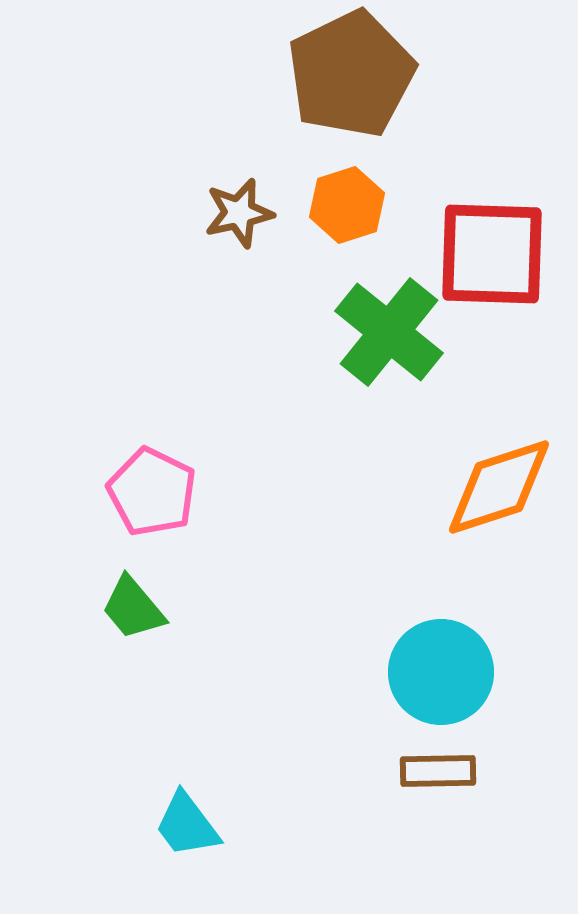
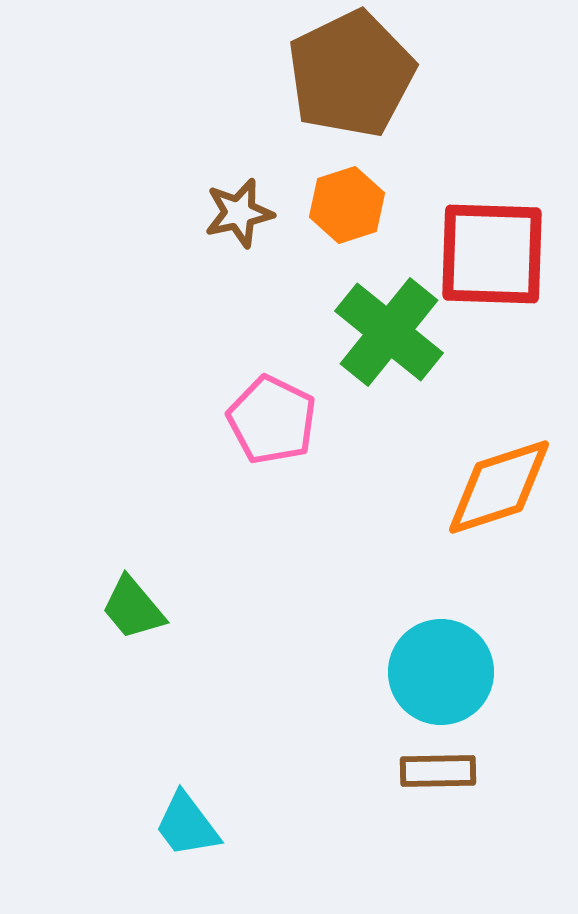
pink pentagon: moved 120 px right, 72 px up
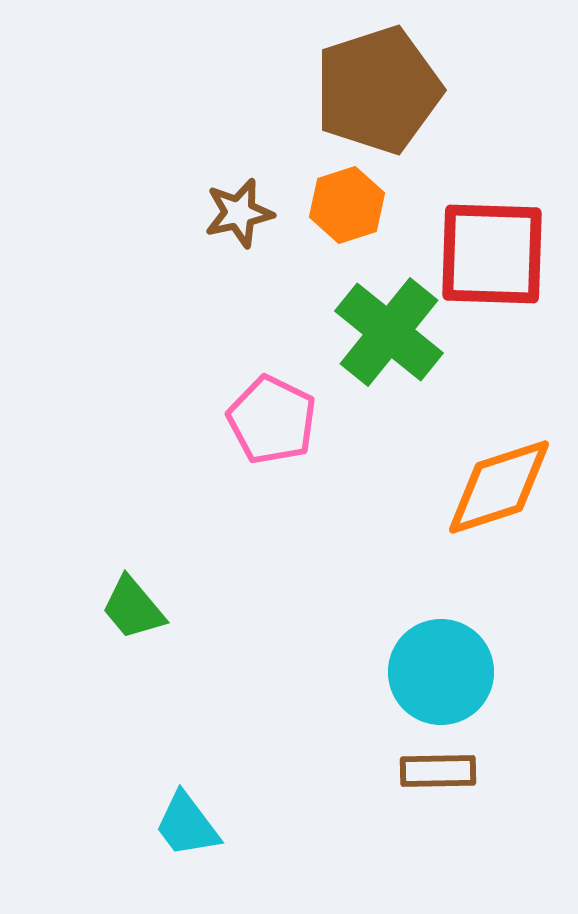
brown pentagon: moved 27 px right, 16 px down; rotated 8 degrees clockwise
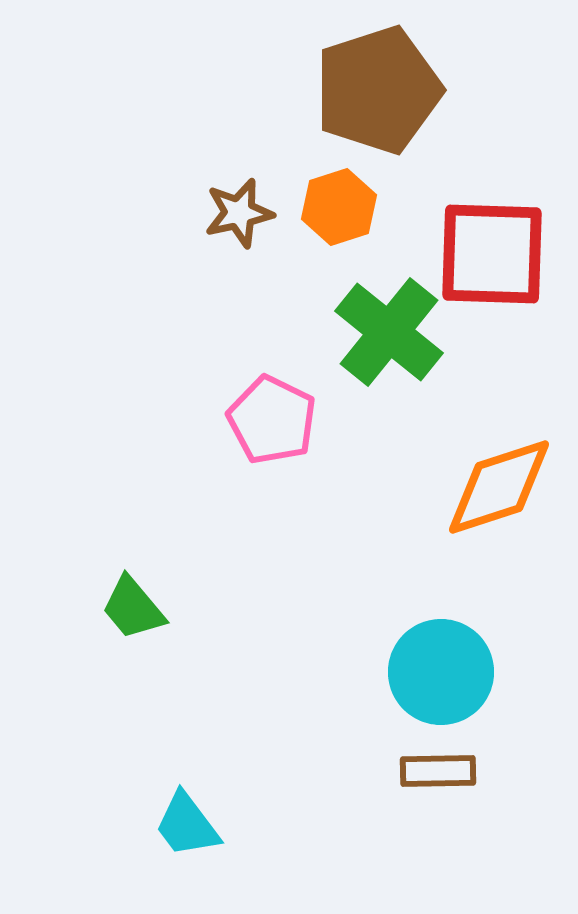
orange hexagon: moved 8 px left, 2 px down
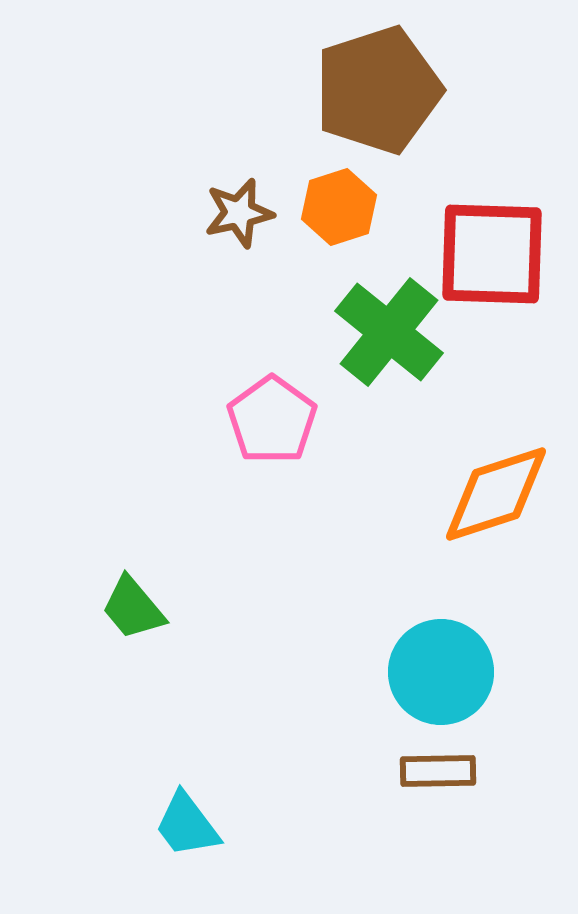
pink pentagon: rotated 10 degrees clockwise
orange diamond: moved 3 px left, 7 px down
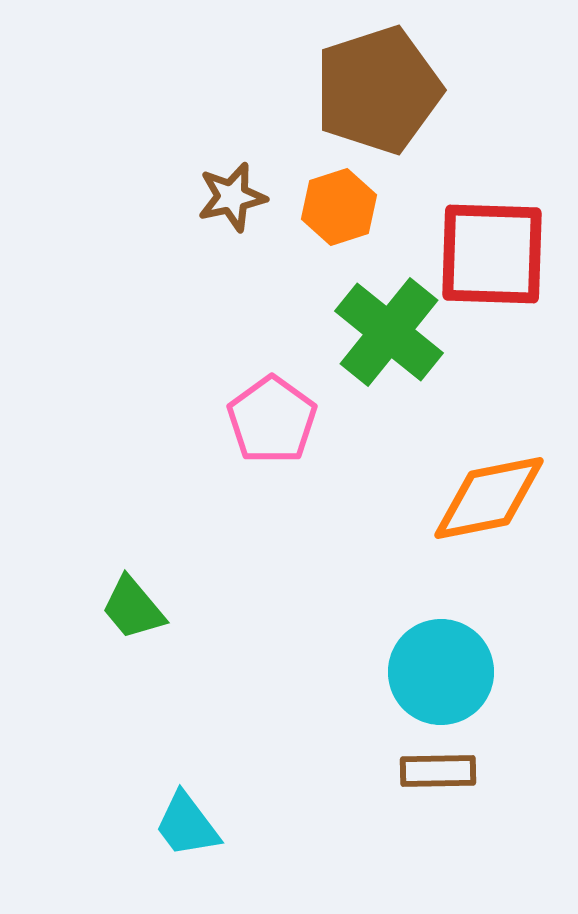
brown star: moved 7 px left, 16 px up
orange diamond: moved 7 px left, 4 px down; rotated 7 degrees clockwise
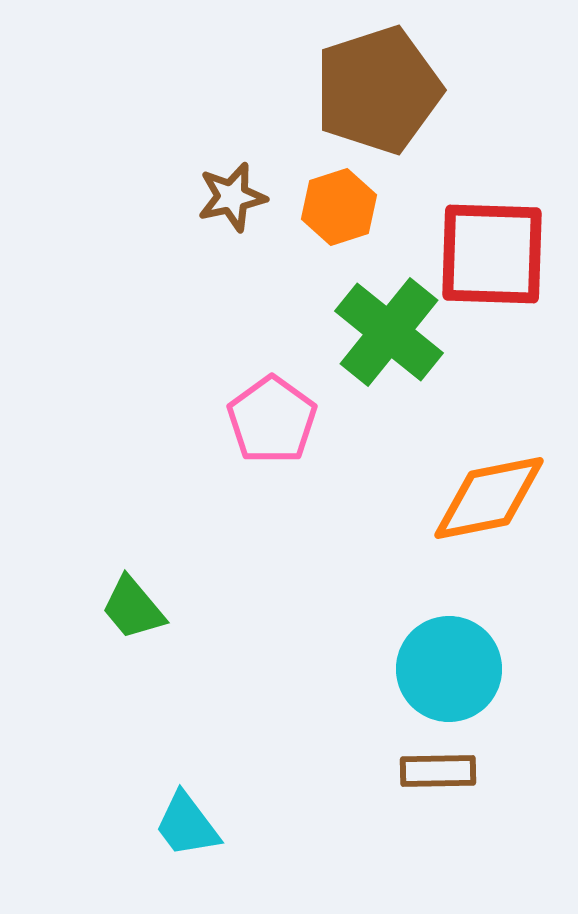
cyan circle: moved 8 px right, 3 px up
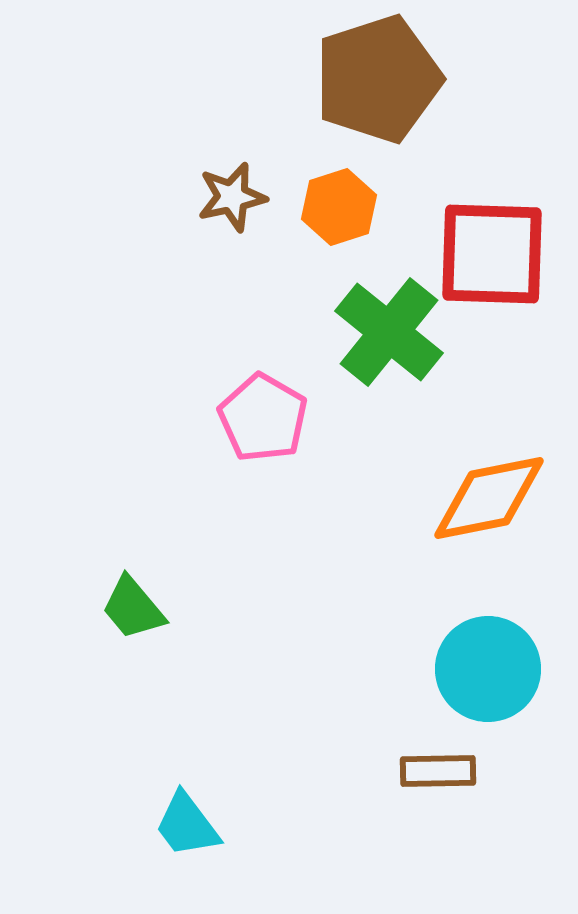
brown pentagon: moved 11 px up
pink pentagon: moved 9 px left, 2 px up; rotated 6 degrees counterclockwise
cyan circle: moved 39 px right
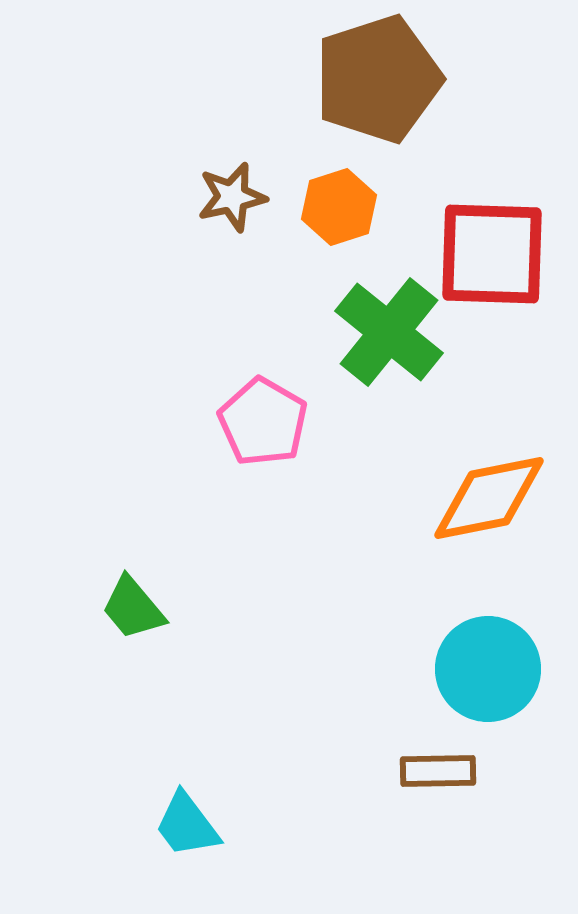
pink pentagon: moved 4 px down
